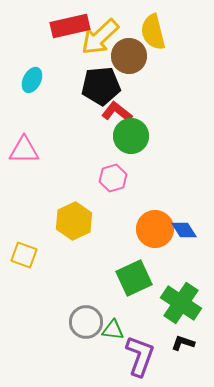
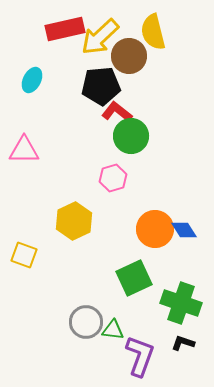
red rectangle: moved 5 px left, 3 px down
green cross: rotated 15 degrees counterclockwise
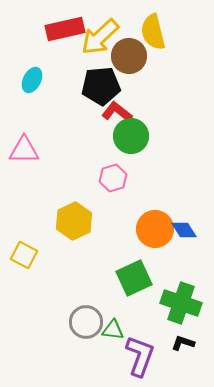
yellow square: rotated 8 degrees clockwise
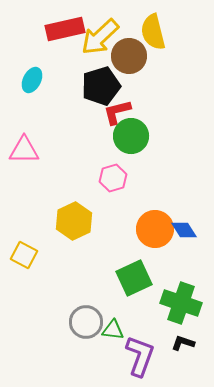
black pentagon: rotated 12 degrees counterclockwise
red L-shape: rotated 52 degrees counterclockwise
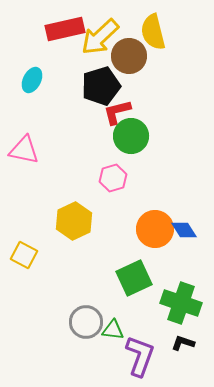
pink triangle: rotated 12 degrees clockwise
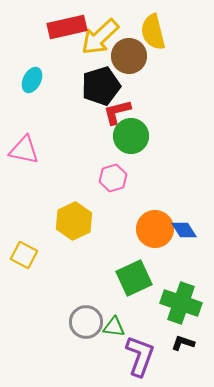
red rectangle: moved 2 px right, 2 px up
green triangle: moved 1 px right, 3 px up
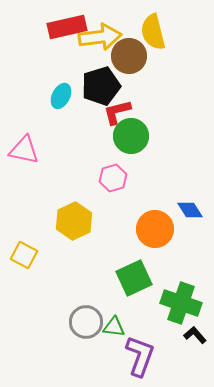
yellow arrow: rotated 144 degrees counterclockwise
cyan ellipse: moved 29 px right, 16 px down
blue diamond: moved 6 px right, 20 px up
black L-shape: moved 12 px right, 8 px up; rotated 30 degrees clockwise
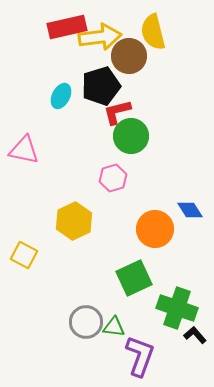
green cross: moved 4 px left, 5 px down
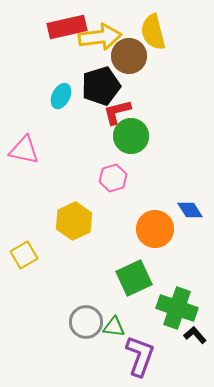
yellow square: rotated 32 degrees clockwise
